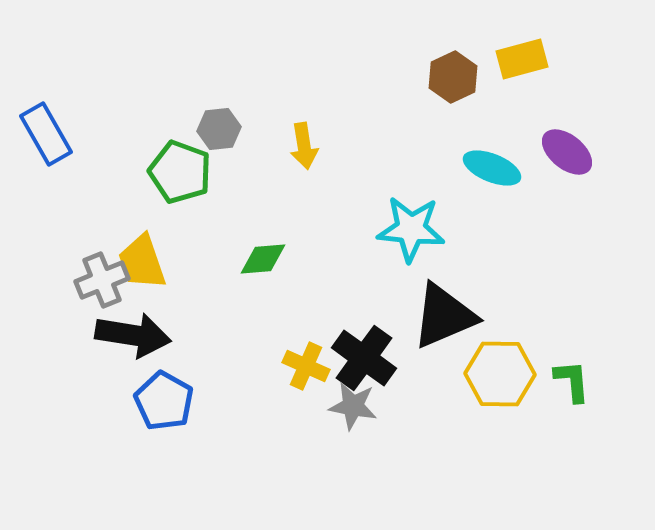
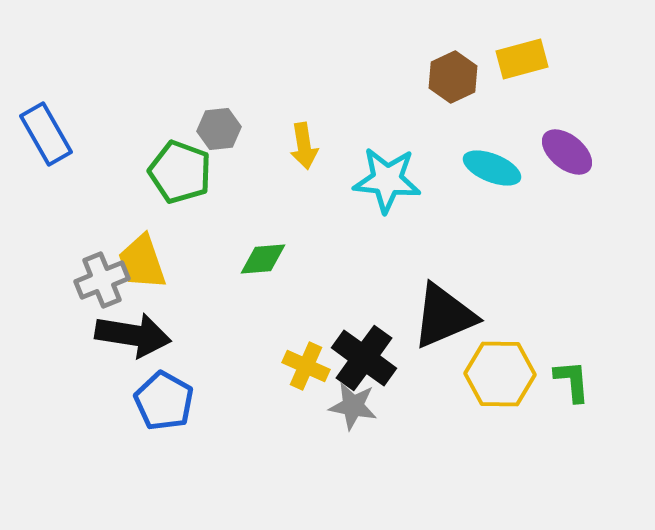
cyan star: moved 24 px left, 49 px up
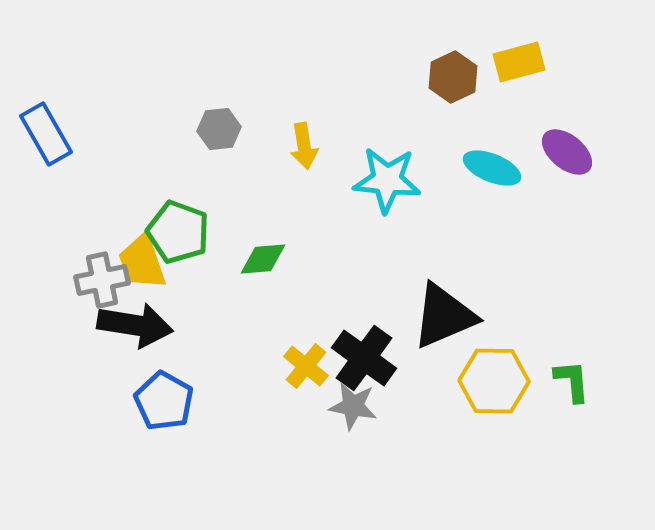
yellow rectangle: moved 3 px left, 3 px down
green pentagon: moved 2 px left, 60 px down
gray cross: rotated 10 degrees clockwise
black arrow: moved 2 px right, 10 px up
yellow cross: rotated 15 degrees clockwise
yellow hexagon: moved 6 px left, 7 px down
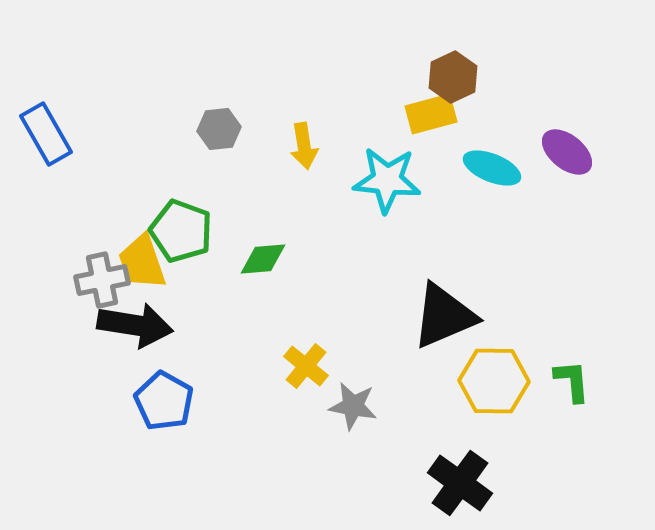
yellow rectangle: moved 88 px left, 52 px down
green pentagon: moved 3 px right, 1 px up
black cross: moved 96 px right, 125 px down
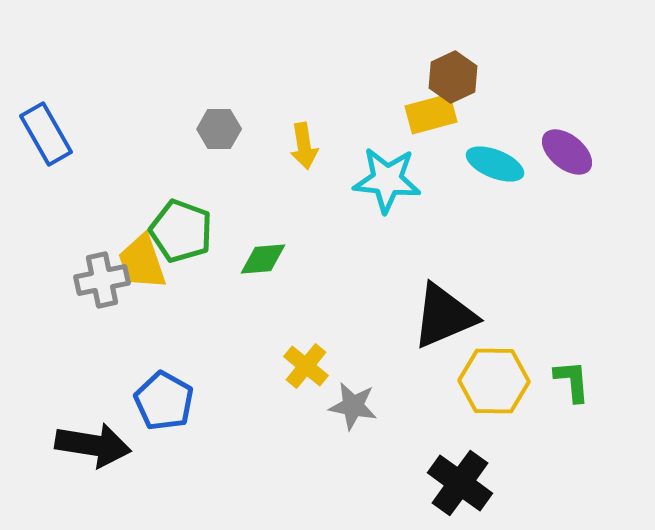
gray hexagon: rotated 6 degrees clockwise
cyan ellipse: moved 3 px right, 4 px up
black arrow: moved 42 px left, 120 px down
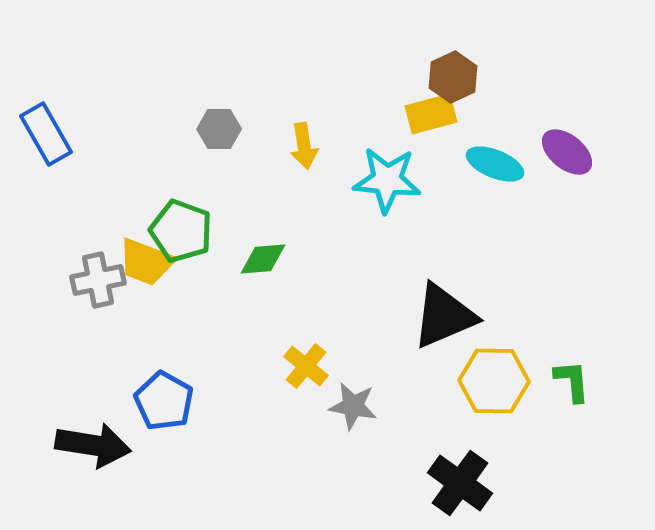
yellow trapezoid: moved 4 px right; rotated 50 degrees counterclockwise
gray cross: moved 4 px left
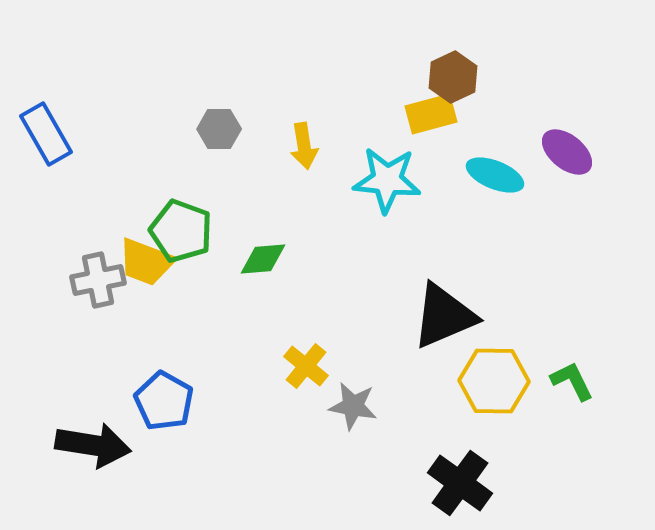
cyan ellipse: moved 11 px down
green L-shape: rotated 21 degrees counterclockwise
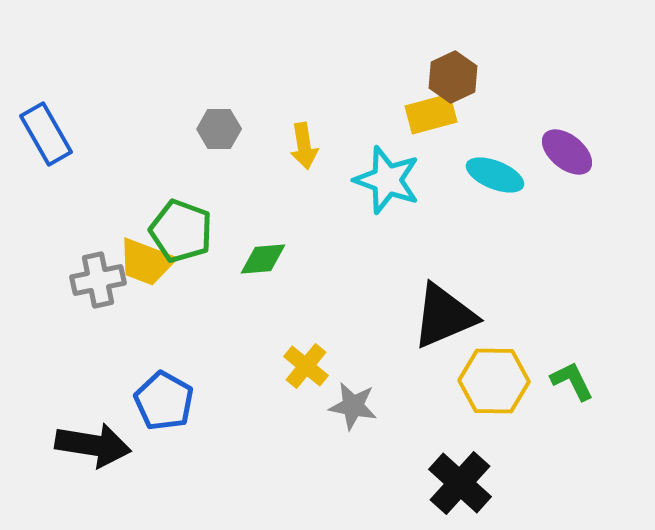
cyan star: rotated 14 degrees clockwise
black cross: rotated 6 degrees clockwise
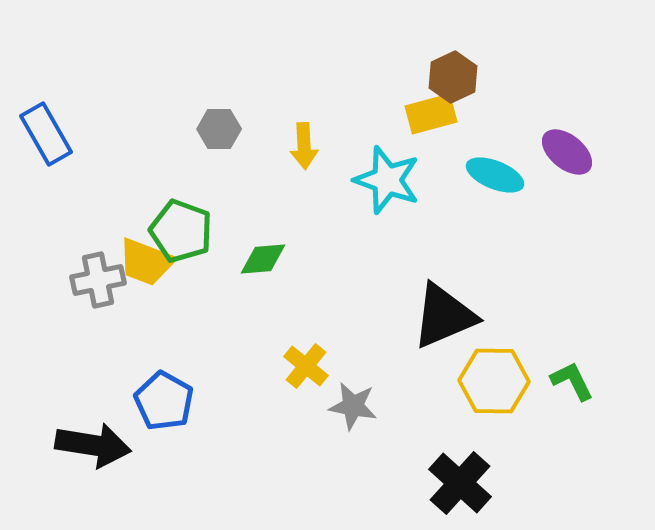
yellow arrow: rotated 6 degrees clockwise
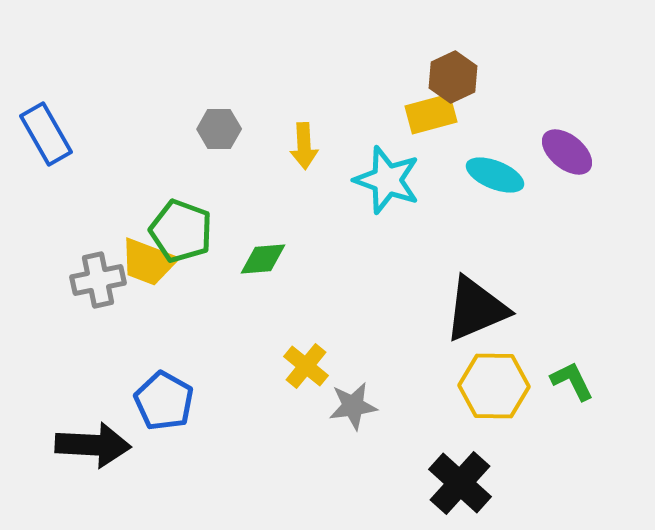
yellow trapezoid: moved 2 px right
black triangle: moved 32 px right, 7 px up
yellow hexagon: moved 5 px down
gray star: rotated 18 degrees counterclockwise
black arrow: rotated 6 degrees counterclockwise
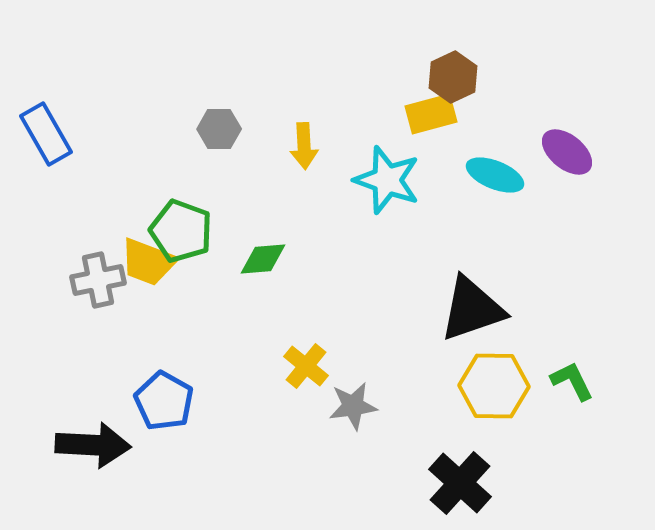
black triangle: moved 4 px left; rotated 4 degrees clockwise
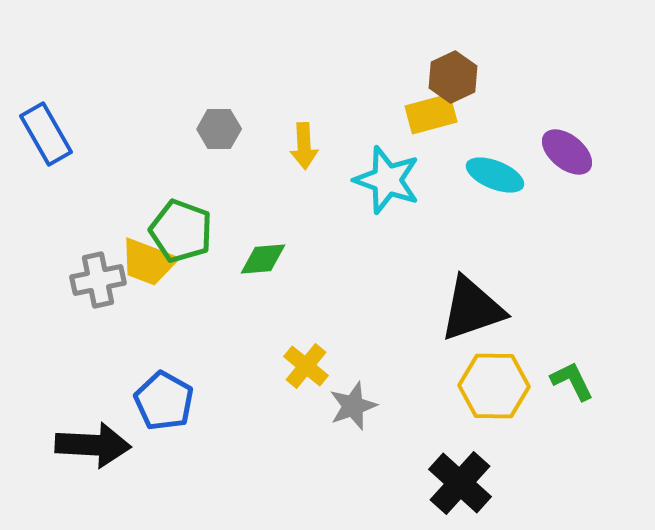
gray star: rotated 12 degrees counterclockwise
